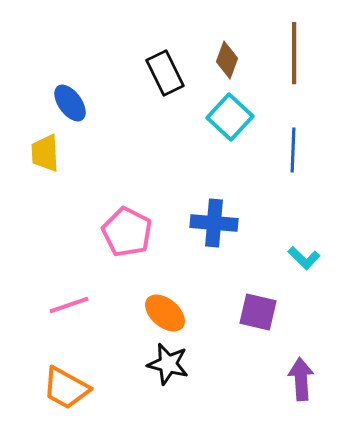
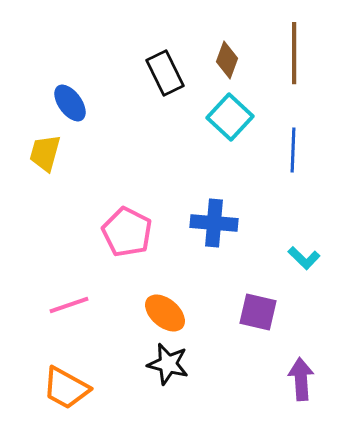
yellow trapezoid: rotated 18 degrees clockwise
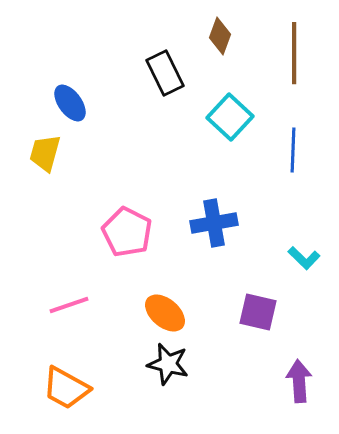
brown diamond: moved 7 px left, 24 px up
blue cross: rotated 15 degrees counterclockwise
purple arrow: moved 2 px left, 2 px down
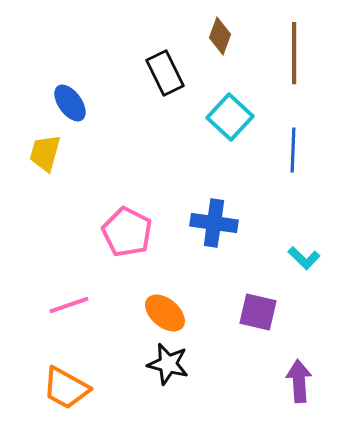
blue cross: rotated 18 degrees clockwise
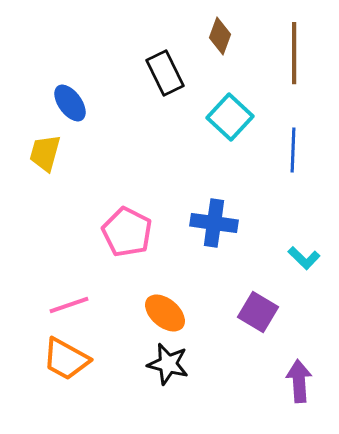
purple square: rotated 18 degrees clockwise
orange trapezoid: moved 29 px up
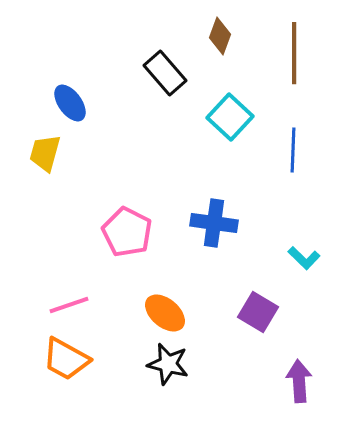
black rectangle: rotated 15 degrees counterclockwise
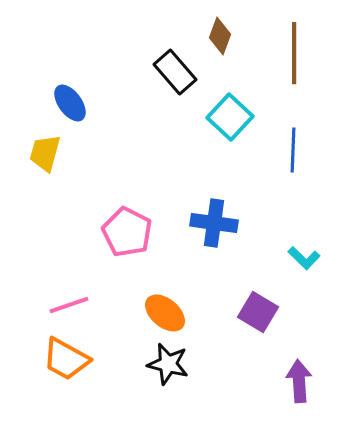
black rectangle: moved 10 px right, 1 px up
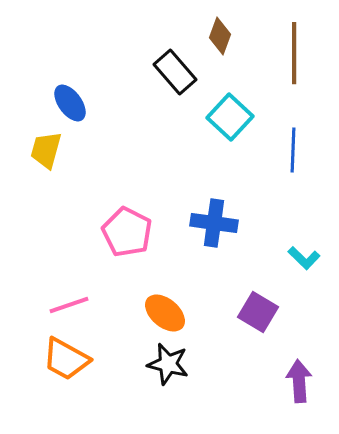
yellow trapezoid: moved 1 px right, 3 px up
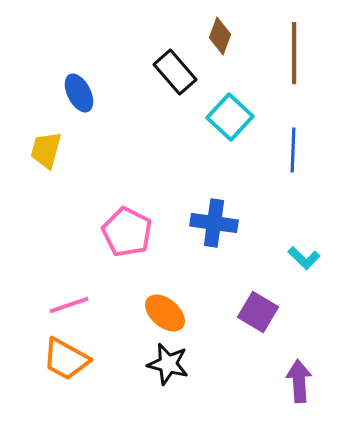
blue ellipse: moved 9 px right, 10 px up; rotated 9 degrees clockwise
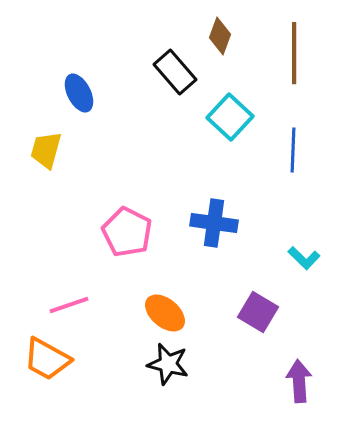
orange trapezoid: moved 19 px left
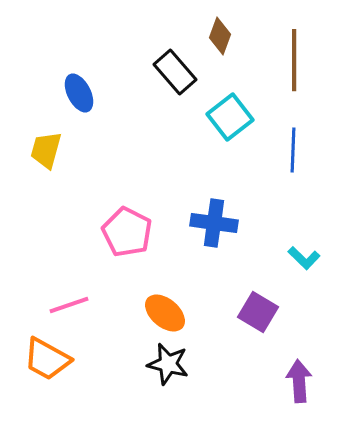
brown line: moved 7 px down
cyan square: rotated 9 degrees clockwise
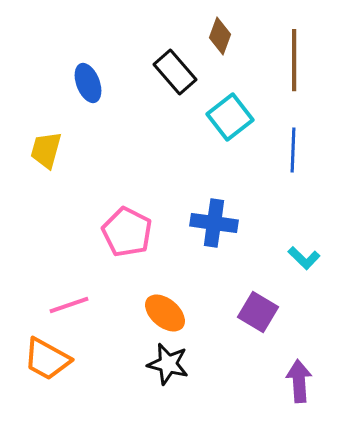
blue ellipse: moved 9 px right, 10 px up; rotated 6 degrees clockwise
